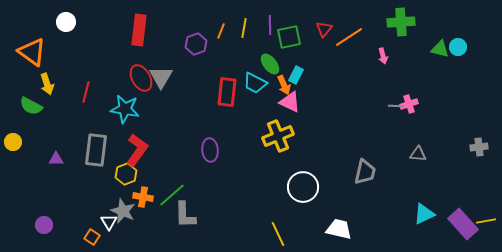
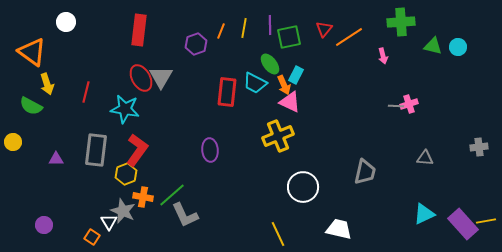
green triangle at (440, 49): moved 7 px left, 3 px up
gray triangle at (418, 154): moved 7 px right, 4 px down
gray L-shape at (185, 215): rotated 24 degrees counterclockwise
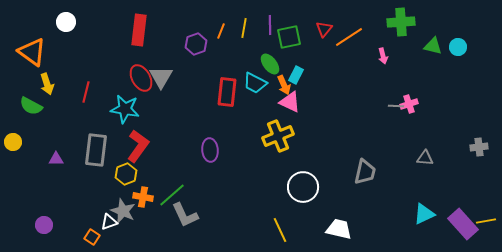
red L-shape at (137, 150): moved 1 px right, 4 px up
white triangle at (109, 222): rotated 42 degrees clockwise
yellow line at (278, 234): moved 2 px right, 4 px up
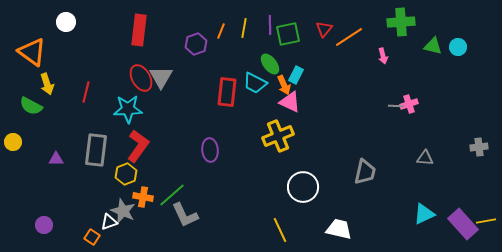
green square at (289, 37): moved 1 px left, 3 px up
cyan star at (125, 109): moved 3 px right; rotated 12 degrees counterclockwise
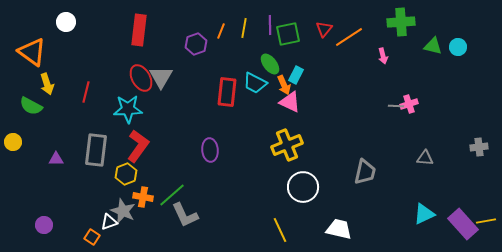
yellow cross at (278, 136): moved 9 px right, 9 px down
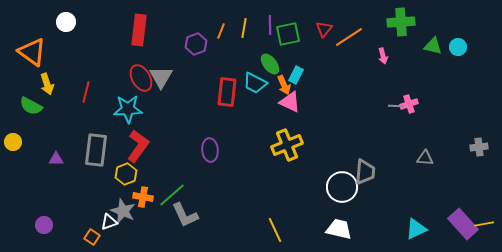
gray trapezoid at (365, 172): rotated 8 degrees counterclockwise
white circle at (303, 187): moved 39 px right
cyan triangle at (424, 214): moved 8 px left, 15 px down
yellow line at (486, 221): moved 2 px left, 3 px down
yellow line at (280, 230): moved 5 px left
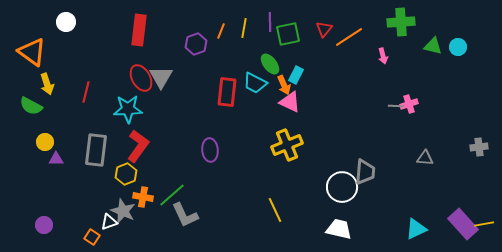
purple line at (270, 25): moved 3 px up
yellow circle at (13, 142): moved 32 px right
yellow line at (275, 230): moved 20 px up
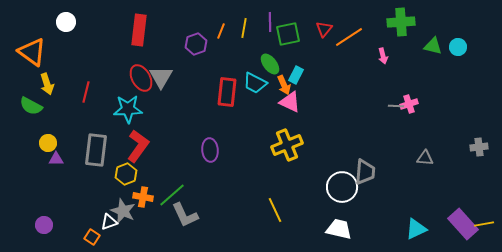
yellow circle at (45, 142): moved 3 px right, 1 px down
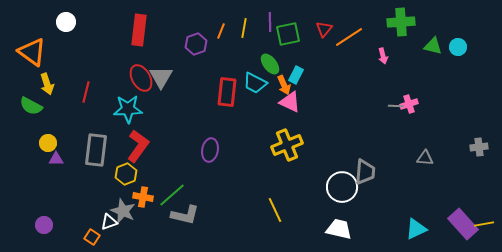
purple ellipse at (210, 150): rotated 15 degrees clockwise
gray L-shape at (185, 215): rotated 52 degrees counterclockwise
